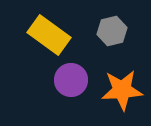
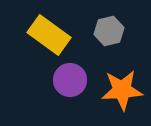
gray hexagon: moved 3 px left
purple circle: moved 1 px left
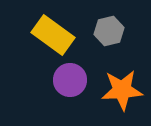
yellow rectangle: moved 4 px right
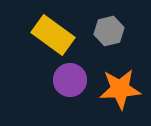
orange star: moved 2 px left, 1 px up
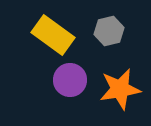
orange star: rotated 6 degrees counterclockwise
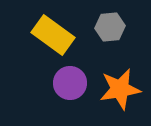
gray hexagon: moved 1 px right, 4 px up; rotated 8 degrees clockwise
purple circle: moved 3 px down
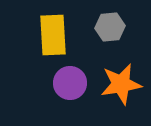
yellow rectangle: rotated 51 degrees clockwise
orange star: moved 1 px right, 5 px up
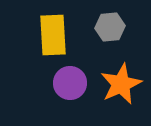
orange star: rotated 15 degrees counterclockwise
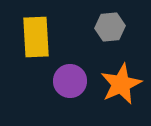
yellow rectangle: moved 17 px left, 2 px down
purple circle: moved 2 px up
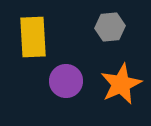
yellow rectangle: moved 3 px left
purple circle: moved 4 px left
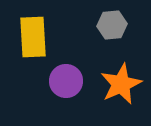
gray hexagon: moved 2 px right, 2 px up
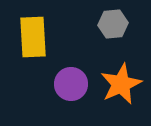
gray hexagon: moved 1 px right, 1 px up
purple circle: moved 5 px right, 3 px down
